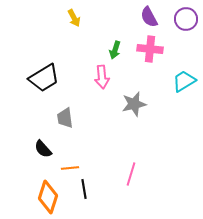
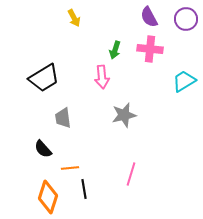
gray star: moved 10 px left, 11 px down
gray trapezoid: moved 2 px left
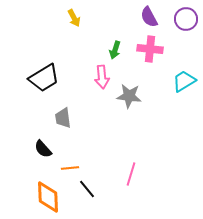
gray star: moved 5 px right, 19 px up; rotated 20 degrees clockwise
black line: moved 3 px right; rotated 30 degrees counterclockwise
orange diamond: rotated 20 degrees counterclockwise
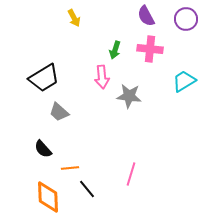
purple semicircle: moved 3 px left, 1 px up
gray trapezoid: moved 4 px left, 6 px up; rotated 40 degrees counterclockwise
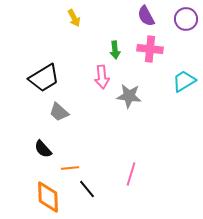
green arrow: rotated 24 degrees counterclockwise
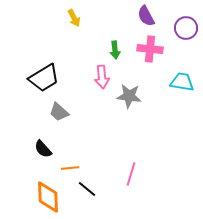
purple circle: moved 9 px down
cyan trapezoid: moved 2 px left, 1 px down; rotated 40 degrees clockwise
black line: rotated 12 degrees counterclockwise
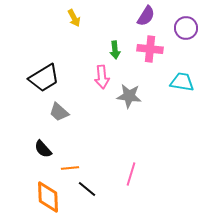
purple semicircle: rotated 120 degrees counterclockwise
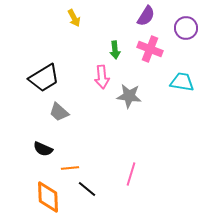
pink cross: rotated 15 degrees clockwise
black semicircle: rotated 24 degrees counterclockwise
